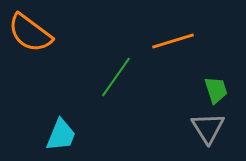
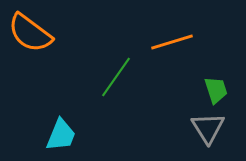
orange line: moved 1 px left, 1 px down
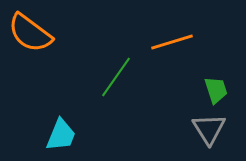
gray triangle: moved 1 px right, 1 px down
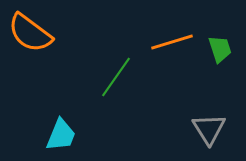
green trapezoid: moved 4 px right, 41 px up
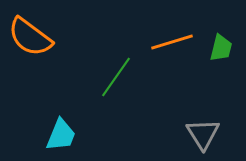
orange semicircle: moved 4 px down
green trapezoid: moved 1 px right, 1 px up; rotated 32 degrees clockwise
gray triangle: moved 6 px left, 5 px down
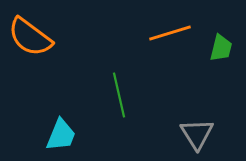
orange line: moved 2 px left, 9 px up
green line: moved 3 px right, 18 px down; rotated 48 degrees counterclockwise
gray triangle: moved 6 px left
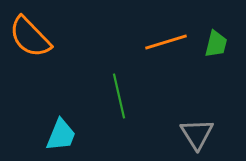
orange line: moved 4 px left, 9 px down
orange semicircle: rotated 9 degrees clockwise
green trapezoid: moved 5 px left, 4 px up
green line: moved 1 px down
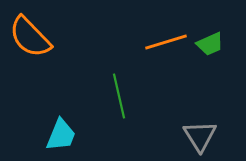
green trapezoid: moved 6 px left; rotated 52 degrees clockwise
gray triangle: moved 3 px right, 2 px down
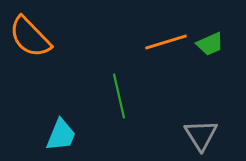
gray triangle: moved 1 px right, 1 px up
